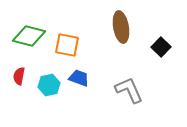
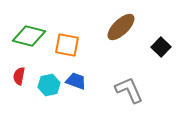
brown ellipse: rotated 56 degrees clockwise
blue trapezoid: moved 3 px left, 3 px down
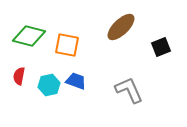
black square: rotated 24 degrees clockwise
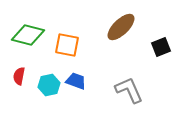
green diamond: moved 1 px left, 1 px up
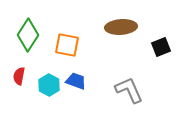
brown ellipse: rotated 40 degrees clockwise
green diamond: rotated 72 degrees counterclockwise
cyan hexagon: rotated 20 degrees counterclockwise
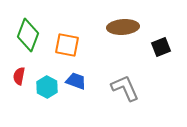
brown ellipse: moved 2 px right
green diamond: rotated 12 degrees counterclockwise
cyan hexagon: moved 2 px left, 2 px down
gray L-shape: moved 4 px left, 2 px up
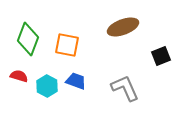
brown ellipse: rotated 16 degrees counterclockwise
green diamond: moved 4 px down
black square: moved 9 px down
red semicircle: rotated 96 degrees clockwise
cyan hexagon: moved 1 px up
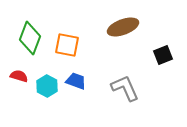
green diamond: moved 2 px right, 1 px up
black square: moved 2 px right, 1 px up
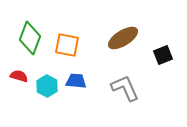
brown ellipse: moved 11 px down; rotated 12 degrees counterclockwise
blue trapezoid: rotated 15 degrees counterclockwise
